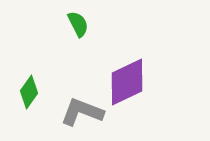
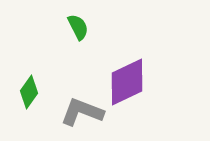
green semicircle: moved 3 px down
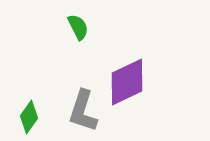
green diamond: moved 25 px down
gray L-shape: moved 1 px right, 1 px up; rotated 93 degrees counterclockwise
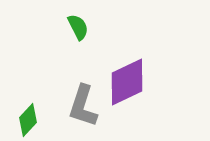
gray L-shape: moved 5 px up
green diamond: moved 1 px left, 3 px down; rotated 8 degrees clockwise
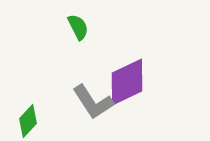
gray L-shape: moved 10 px right, 4 px up; rotated 51 degrees counterclockwise
green diamond: moved 1 px down
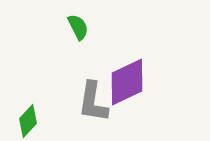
gray L-shape: rotated 42 degrees clockwise
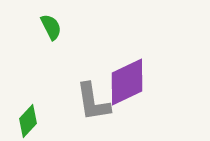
green semicircle: moved 27 px left
gray L-shape: rotated 18 degrees counterclockwise
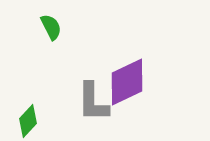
gray L-shape: rotated 9 degrees clockwise
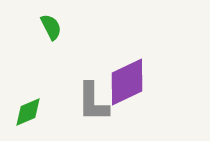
green diamond: moved 9 px up; rotated 24 degrees clockwise
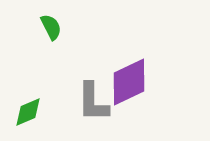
purple diamond: moved 2 px right
